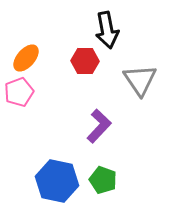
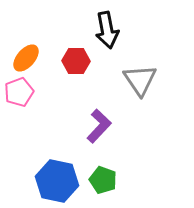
red hexagon: moved 9 px left
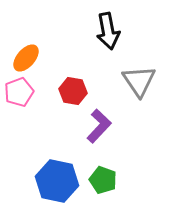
black arrow: moved 1 px right, 1 px down
red hexagon: moved 3 px left, 30 px down; rotated 8 degrees clockwise
gray triangle: moved 1 px left, 1 px down
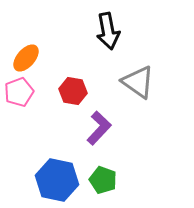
gray triangle: moved 1 px left, 1 px down; rotated 21 degrees counterclockwise
purple L-shape: moved 2 px down
blue hexagon: moved 1 px up
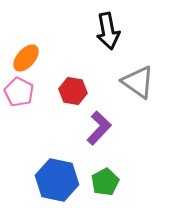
pink pentagon: rotated 24 degrees counterclockwise
green pentagon: moved 2 px right, 2 px down; rotated 24 degrees clockwise
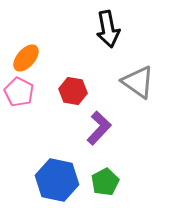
black arrow: moved 2 px up
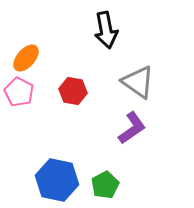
black arrow: moved 2 px left, 1 px down
purple L-shape: moved 33 px right; rotated 12 degrees clockwise
green pentagon: moved 3 px down
